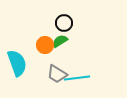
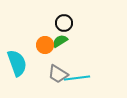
gray trapezoid: moved 1 px right
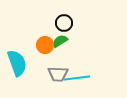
gray trapezoid: rotated 30 degrees counterclockwise
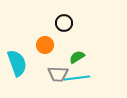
green semicircle: moved 17 px right, 16 px down
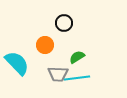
cyan semicircle: rotated 24 degrees counterclockwise
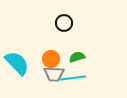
orange circle: moved 6 px right, 14 px down
green semicircle: rotated 14 degrees clockwise
gray trapezoid: moved 4 px left
cyan line: moved 4 px left
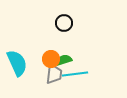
green semicircle: moved 13 px left, 3 px down
cyan semicircle: rotated 20 degrees clockwise
gray trapezoid: rotated 85 degrees counterclockwise
cyan line: moved 2 px right, 4 px up
